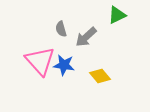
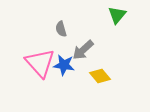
green triangle: rotated 24 degrees counterclockwise
gray arrow: moved 3 px left, 13 px down
pink triangle: moved 2 px down
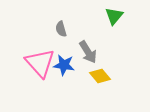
green triangle: moved 3 px left, 1 px down
gray arrow: moved 5 px right, 2 px down; rotated 80 degrees counterclockwise
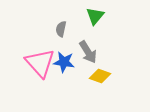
green triangle: moved 19 px left
gray semicircle: rotated 28 degrees clockwise
blue star: moved 3 px up
yellow diamond: rotated 30 degrees counterclockwise
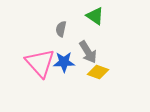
green triangle: rotated 36 degrees counterclockwise
blue star: rotated 10 degrees counterclockwise
yellow diamond: moved 2 px left, 4 px up
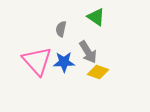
green triangle: moved 1 px right, 1 px down
pink triangle: moved 3 px left, 2 px up
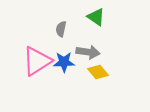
gray arrow: rotated 50 degrees counterclockwise
pink triangle: rotated 40 degrees clockwise
yellow diamond: rotated 30 degrees clockwise
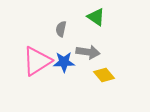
yellow diamond: moved 6 px right, 3 px down
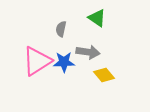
green triangle: moved 1 px right, 1 px down
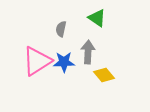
gray arrow: rotated 95 degrees counterclockwise
